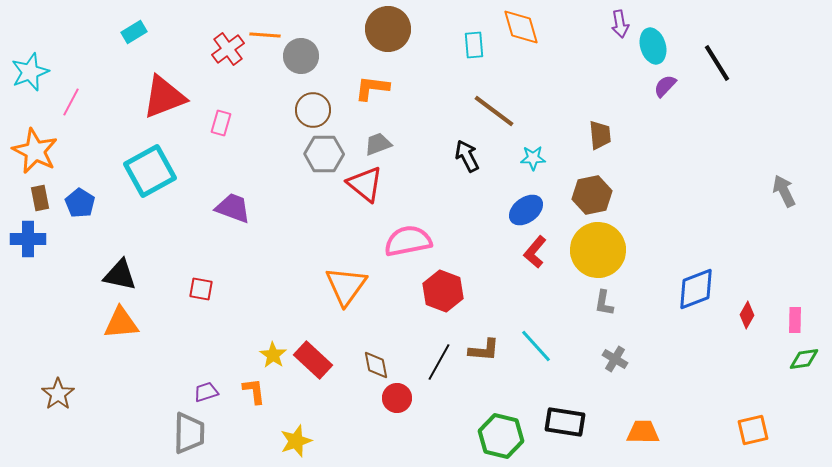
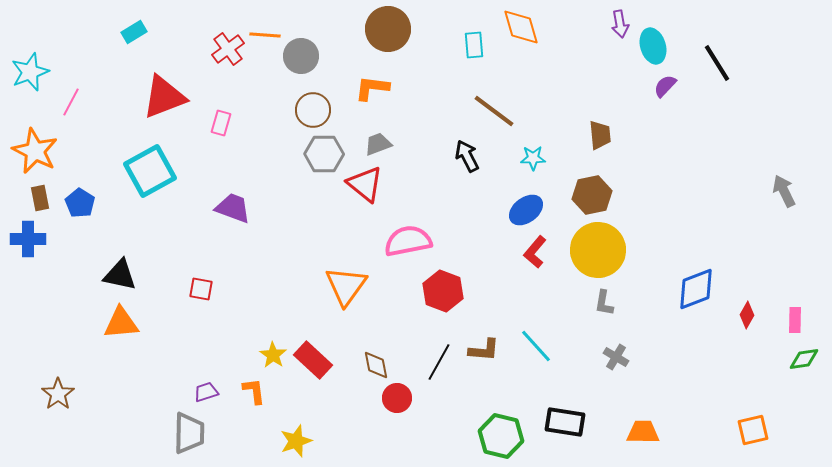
gray cross at (615, 359): moved 1 px right, 2 px up
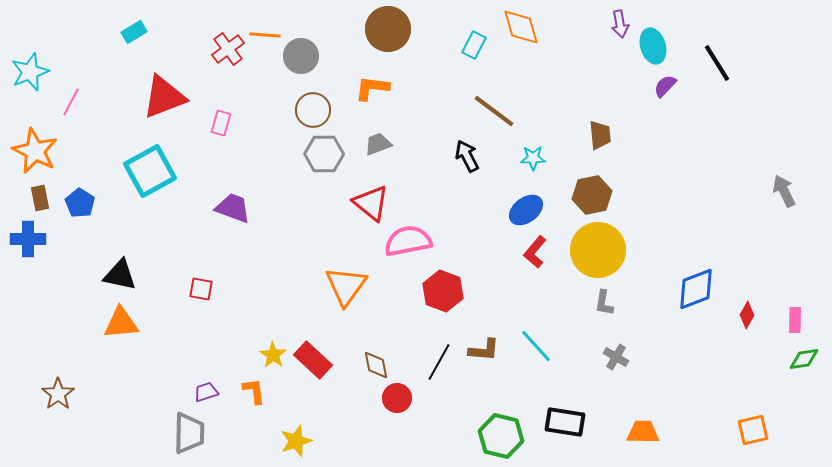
cyan rectangle at (474, 45): rotated 32 degrees clockwise
red triangle at (365, 184): moved 6 px right, 19 px down
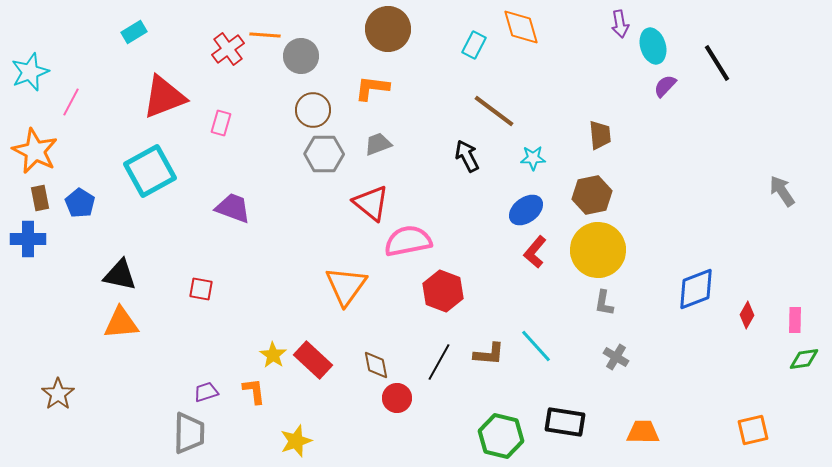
gray arrow at (784, 191): moved 2 px left; rotated 8 degrees counterclockwise
brown L-shape at (484, 350): moved 5 px right, 4 px down
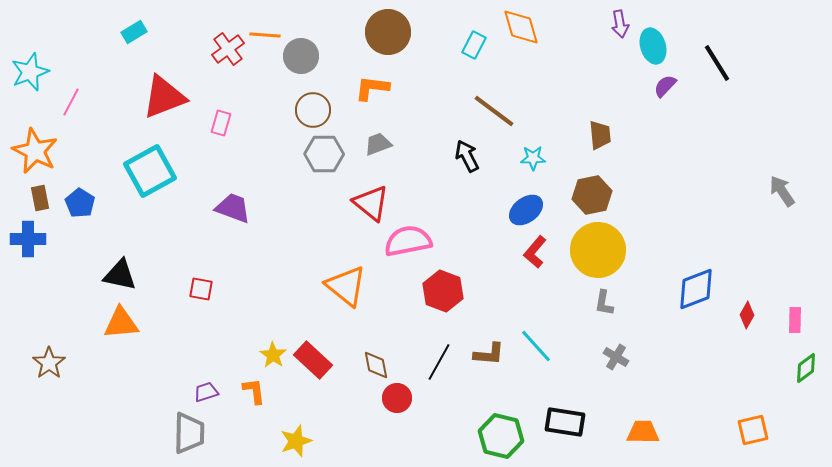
brown circle at (388, 29): moved 3 px down
orange triangle at (346, 286): rotated 27 degrees counterclockwise
green diamond at (804, 359): moved 2 px right, 9 px down; rotated 28 degrees counterclockwise
brown star at (58, 394): moved 9 px left, 31 px up
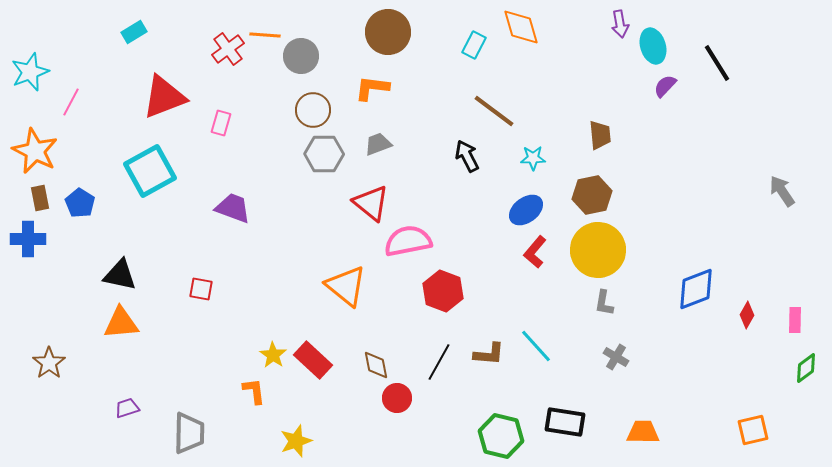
purple trapezoid at (206, 392): moved 79 px left, 16 px down
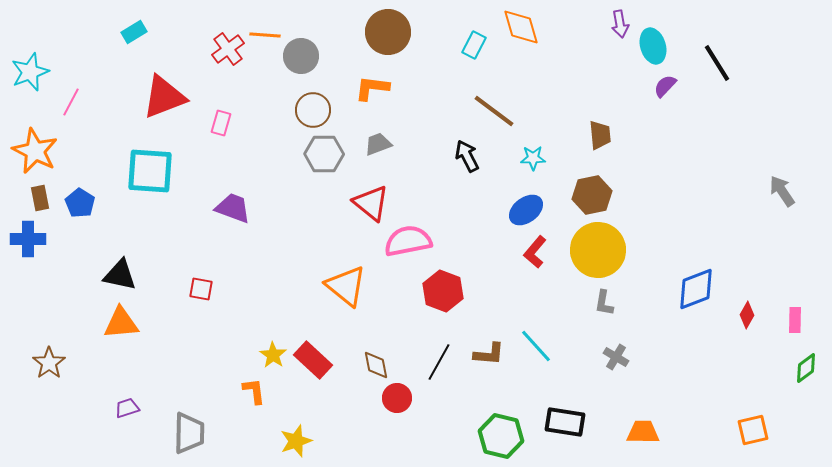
cyan square at (150, 171): rotated 33 degrees clockwise
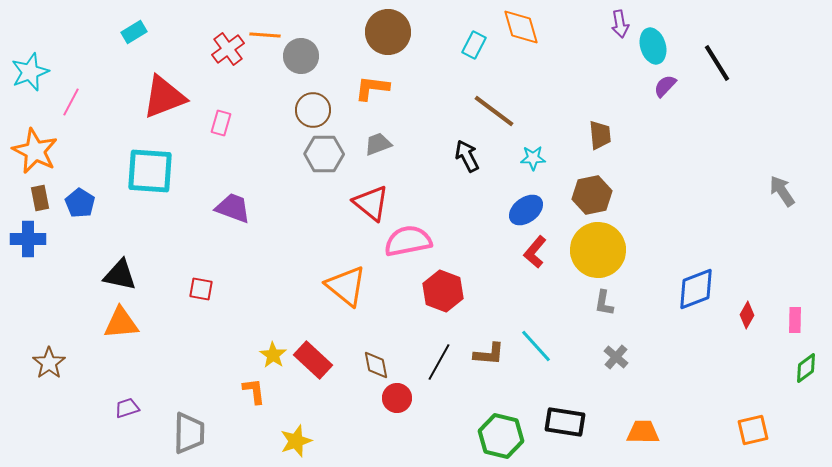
gray cross at (616, 357): rotated 10 degrees clockwise
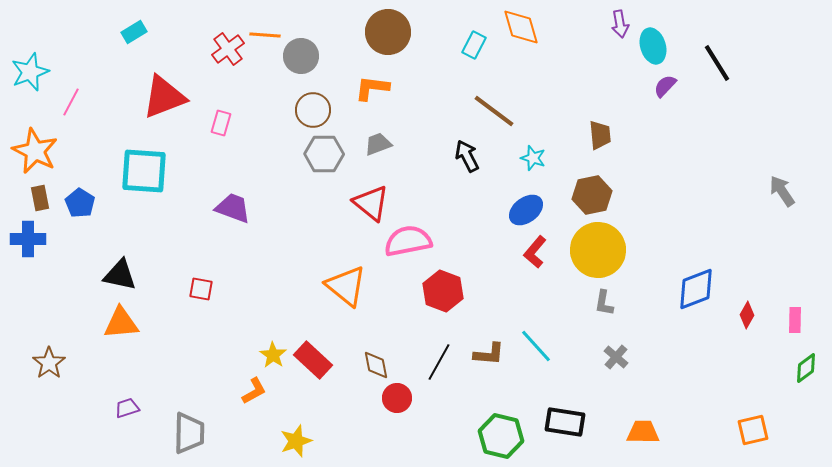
cyan star at (533, 158): rotated 20 degrees clockwise
cyan square at (150, 171): moved 6 px left
orange L-shape at (254, 391): rotated 68 degrees clockwise
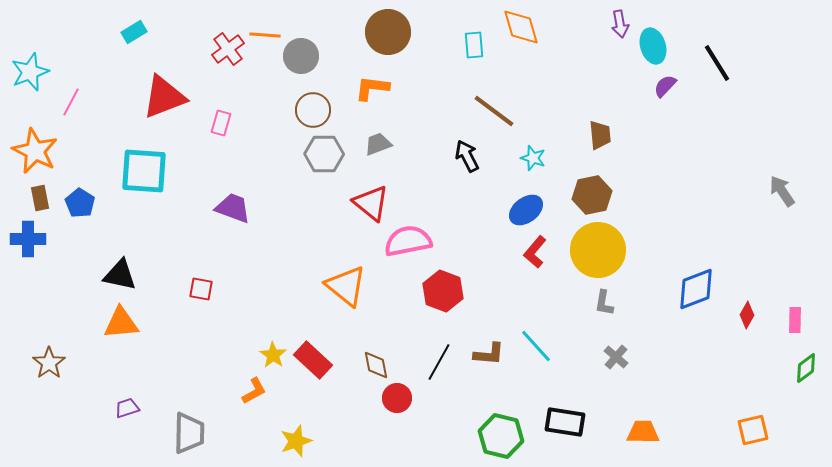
cyan rectangle at (474, 45): rotated 32 degrees counterclockwise
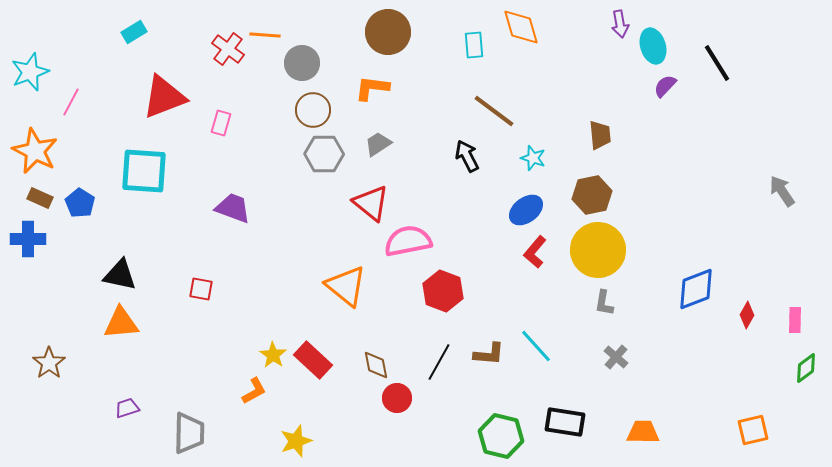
red cross at (228, 49): rotated 16 degrees counterclockwise
gray circle at (301, 56): moved 1 px right, 7 px down
gray trapezoid at (378, 144): rotated 12 degrees counterclockwise
brown rectangle at (40, 198): rotated 55 degrees counterclockwise
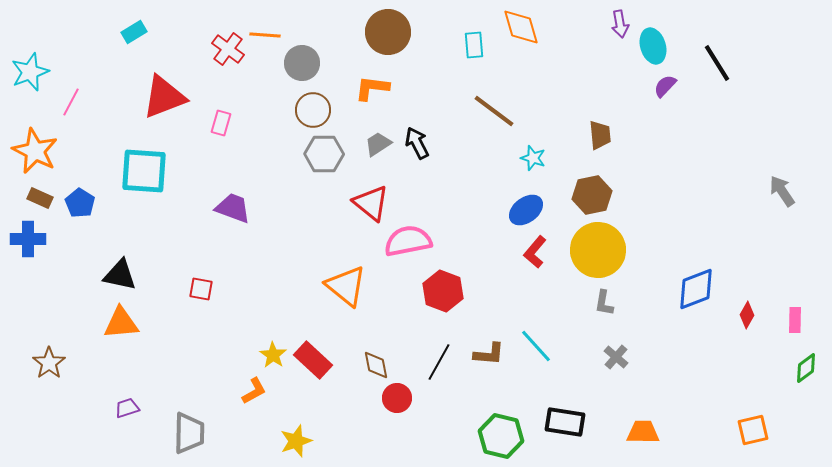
black arrow at (467, 156): moved 50 px left, 13 px up
